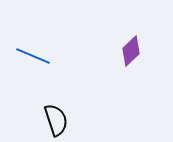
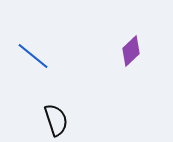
blue line: rotated 16 degrees clockwise
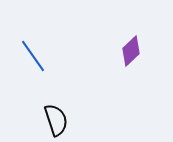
blue line: rotated 16 degrees clockwise
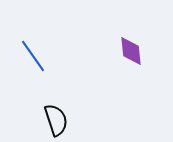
purple diamond: rotated 52 degrees counterclockwise
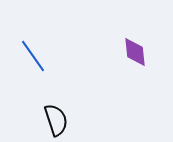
purple diamond: moved 4 px right, 1 px down
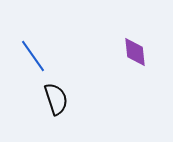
black semicircle: moved 21 px up
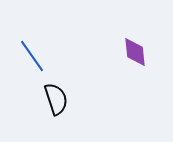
blue line: moved 1 px left
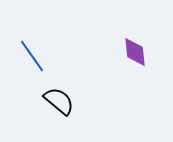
black semicircle: moved 3 px right, 2 px down; rotated 32 degrees counterclockwise
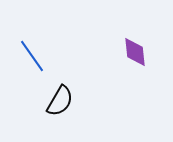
black semicircle: moved 1 px right; rotated 80 degrees clockwise
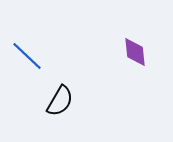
blue line: moved 5 px left; rotated 12 degrees counterclockwise
